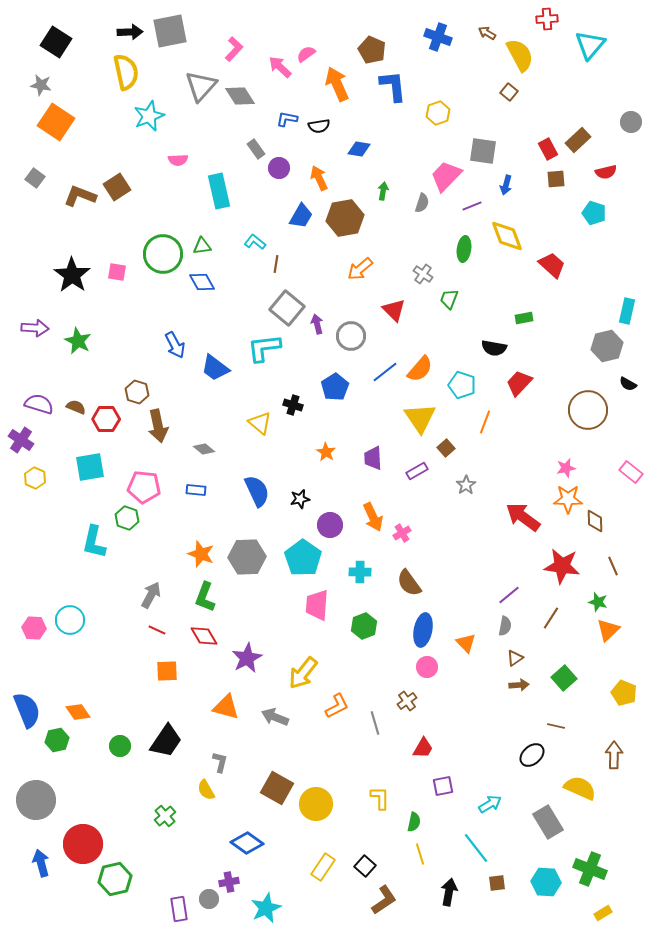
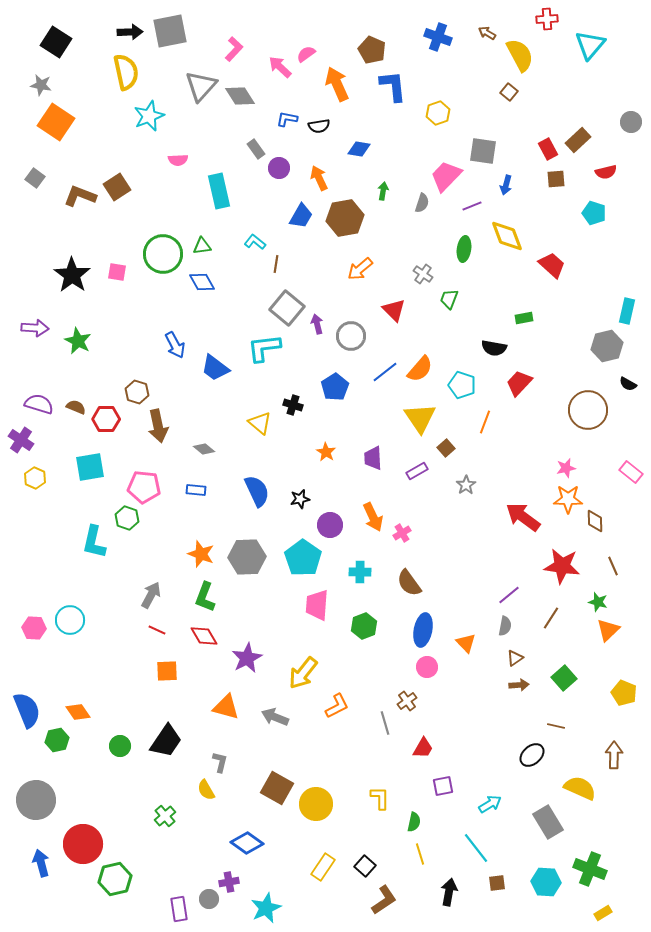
gray line at (375, 723): moved 10 px right
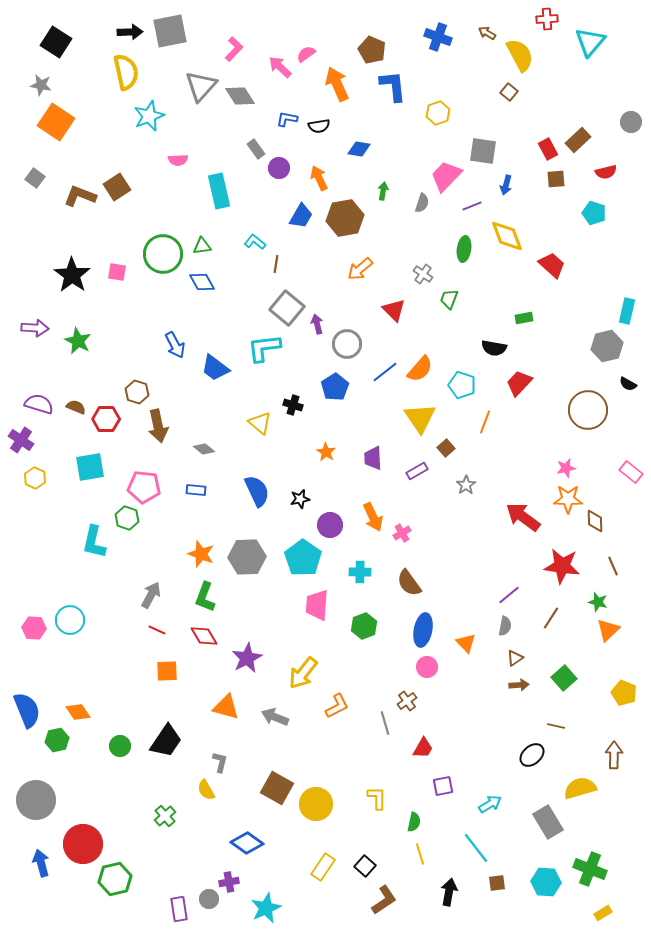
cyan triangle at (590, 45): moved 3 px up
gray circle at (351, 336): moved 4 px left, 8 px down
yellow semicircle at (580, 788): rotated 40 degrees counterclockwise
yellow L-shape at (380, 798): moved 3 px left
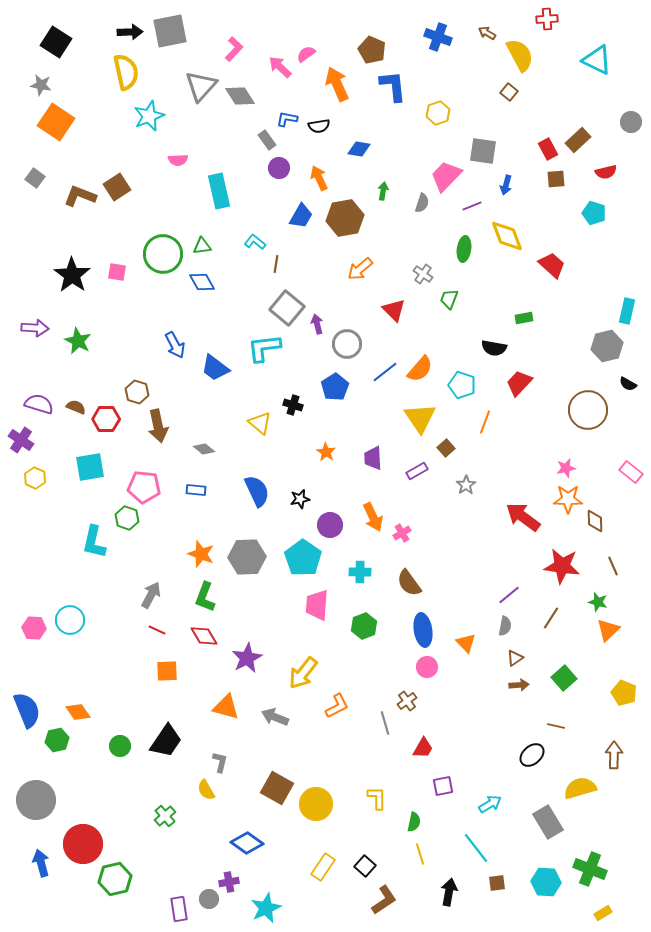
cyan triangle at (590, 42): moved 7 px right, 18 px down; rotated 44 degrees counterclockwise
gray rectangle at (256, 149): moved 11 px right, 9 px up
blue ellipse at (423, 630): rotated 20 degrees counterclockwise
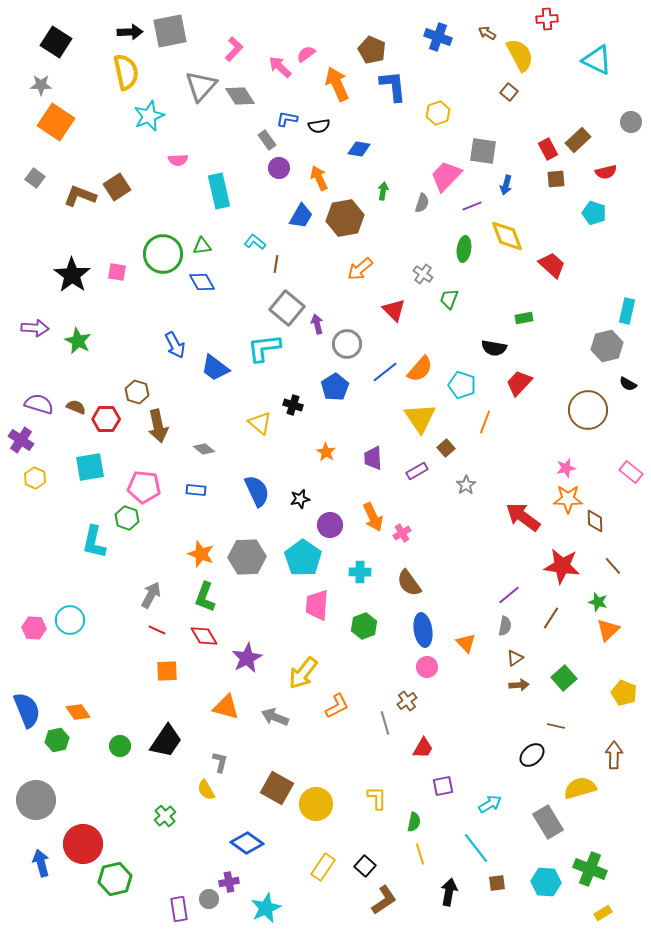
gray star at (41, 85): rotated 10 degrees counterclockwise
brown line at (613, 566): rotated 18 degrees counterclockwise
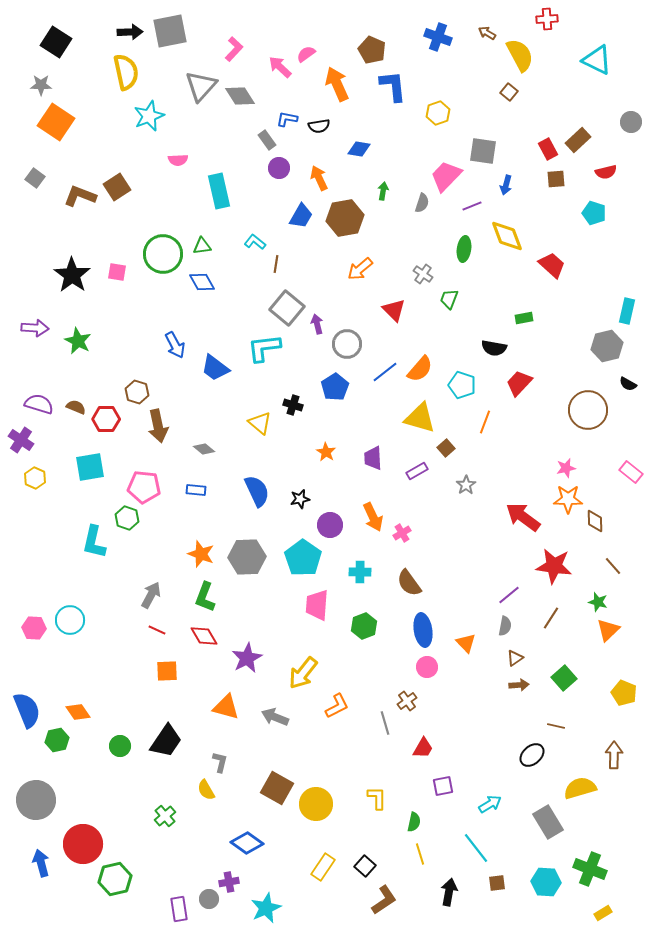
yellow triangle at (420, 418): rotated 40 degrees counterclockwise
red star at (562, 566): moved 8 px left
